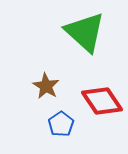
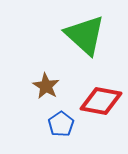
green triangle: moved 3 px down
red diamond: moved 1 px left; rotated 45 degrees counterclockwise
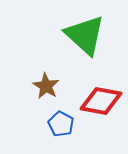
blue pentagon: rotated 10 degrees counterclockwise
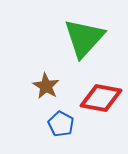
green triangle: moved 1 px left, 3 px down; rotated 30 degrees clockwise
red diamond: moved 3 px up
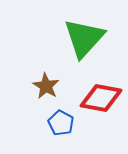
blue pentagon: moved 1 px up
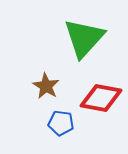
blue pentagon: rotated 20 degrees counterclockwise
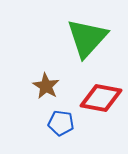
green triangle: moved 3 px right
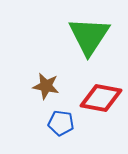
green triangle: moved 2 px right, 2 px up; rotated 9 degrees counterclockwise
brown star: rotated 20 degrees counterclockwise
